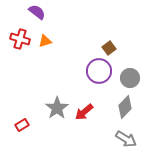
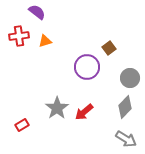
red cross: moved 1 px left, 3 px up; rotated 24 degrees counterclockwise
purple circle: moved 12 px left, 4 px up
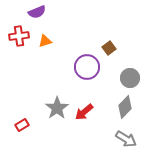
purple semicircle: rotated 120 degrees clockwise
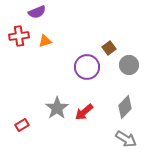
gray circle: moved 1 px left, 13 px up
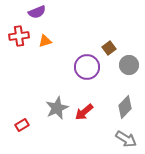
gray star: rotated 10 degrees clockwise
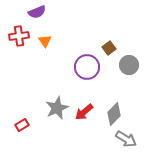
orange triangle: rotated 48 degrees counterclockwise
gray diamond: moved 11 px left, 7 px down
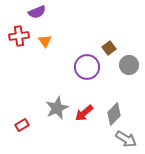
red arrow: moved 1 px down
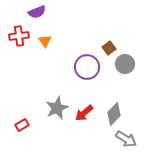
gray circle: moved 4 px left, 1 px up
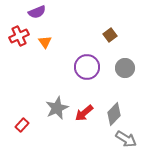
red cross: rotated 18 degrees counterclockwise
orange triangle: moved 1 px down
brown square: moved 1 px right, 13 px up
gray circle: moved 4 px down
red rectangle: rotated 16 degrees counterclockwise
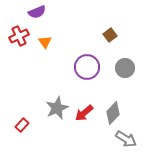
gray diamond: moved 1 px left, 1 px up
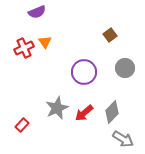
red cross: moved 5 px right, 12 px down
purple circle: moved 3 px left, 5 px down
gray diamond: moved 1 px left, 1 px up
gray arrow: moved 3 px left
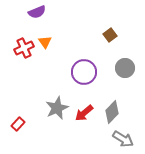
red rectangle: moved 4 px left, 1 px up
